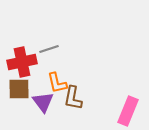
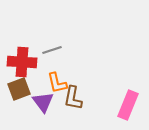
gray line: moved 3 px right, 1 px down
red cross: rotated 16 degrees clockwise
brown square: rotated 20 degrees counterclockwise
pink rectangle: moved 6 px up
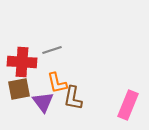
brown square: rotated 10 degrees clockwise
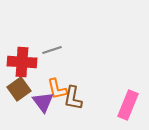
orange L-shape: moved 6 px down
brown square: rotated 25 degrees counterclockwise
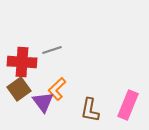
orange L-shape: rotated 60 degrees clockwise
brown L-shape: moved 17 px right, 12 px down
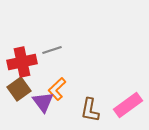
red cross: rotated 16 degrees counterclockwise
pink rectangle: rotated 32 degrees clockwise
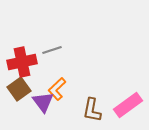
brown L-shape: moved 2 px right
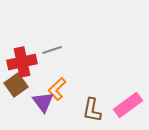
brown square: moved 3 px left, 4 px up
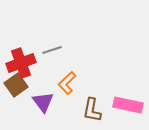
red cross: moved 1 px left, 1 px down; rotated 8 degrees counterclockwise
orange L-shape: moved 10 px right, 6 px up
pink rectangle: rotated 48 degrees clockwise
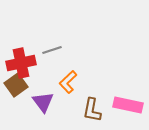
red cross: rotated 8 degrees clockwise
orange L-shape: moved 1 px right, 1 px up
